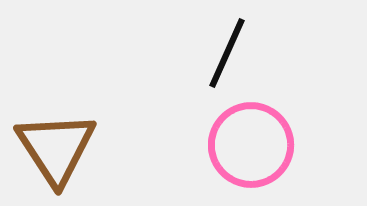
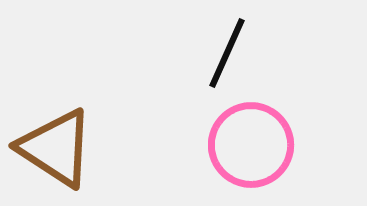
brown triangle: rotated 24 degrees counterclockwise
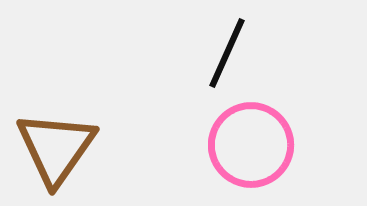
brown triangle: rotated 32 degrees clockwise
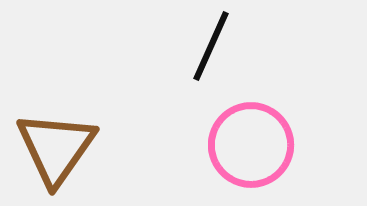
black line: moved 16 px left, 7 px up
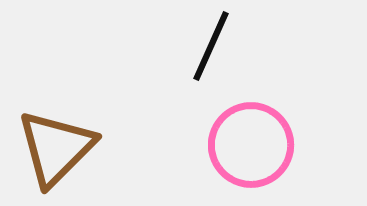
brown triangle: rotated 10 degrees clockwise
